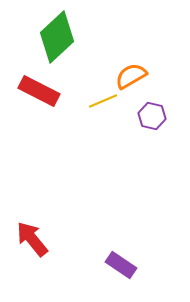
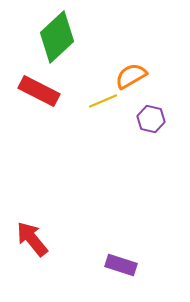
purple hexagon: moved 1 px left, 3 px down
purple rectangle: rotated 16 degrees counterclockwise
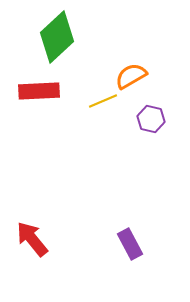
red rectangle: rotated 30 degrees counterclockwise
purple rectangle: moved 9 px right, 21 px up; rotated 44 degrees clockwise
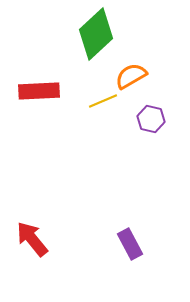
green diamond: moved 39 px right, 3 px up
